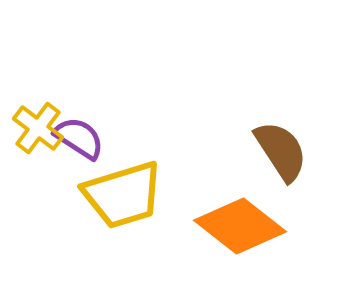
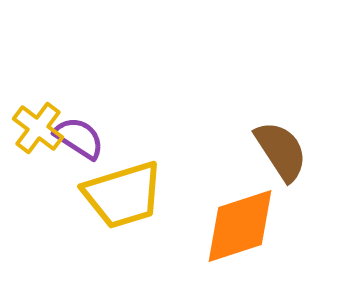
orange diamond: rotated 56 degrees counterclockwise
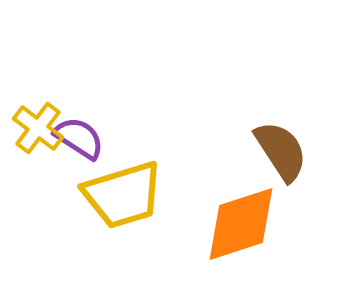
orange diamond: moved 1 px right, 2 px up
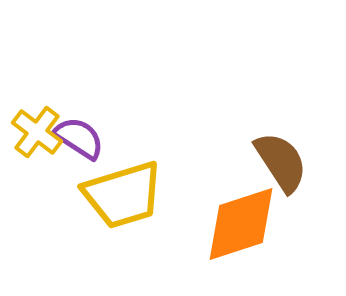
yellow cross: moved 1 px left, 4 px down
brown semicircle: moved 11 px down
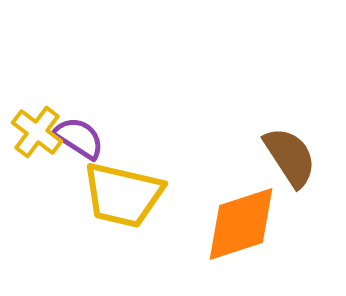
brown semicircle: moved 9 px right, 5 px up
yellow trapezoid: rotated 30 degrees clockwise
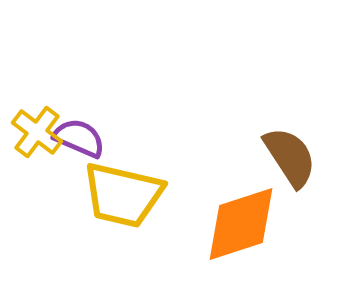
purple semicircle: rotated 10 degrees counterclockwise
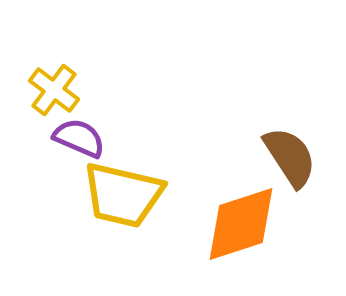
yellow cross: moved 17 px right, 42 px up
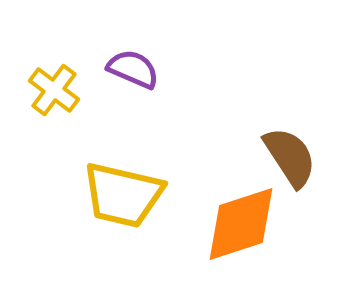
purple semicircle: moved 54 px right, 69 px up
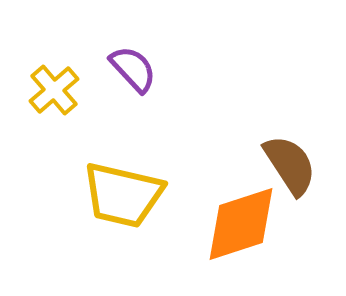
purple semicircle: rotated 24 degrees clockwise
yellow cross: rotated 12 degrees clockwise
brown semicircle: moved 8 px down
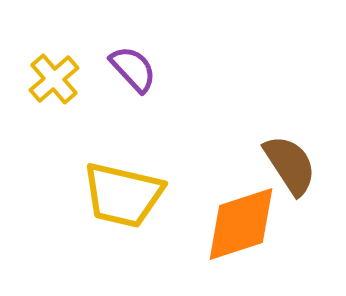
yellow cross: moved 11 px up
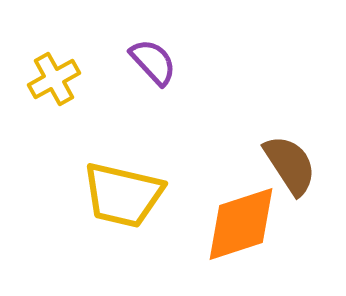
purple semicircle: moved 20 px right, 7 px up
yellow cross: rotated 12 degrees clockwise
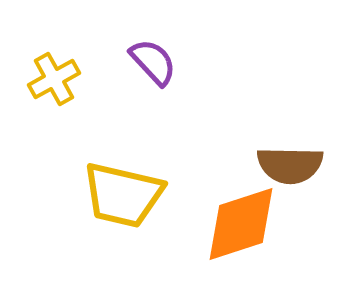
brown semicircle: rotated 124 degrees clockwise
